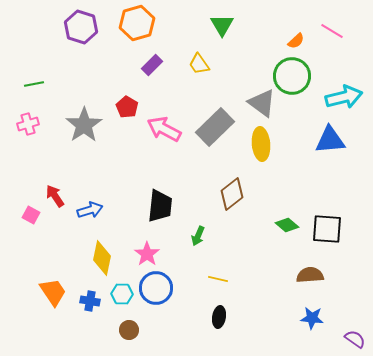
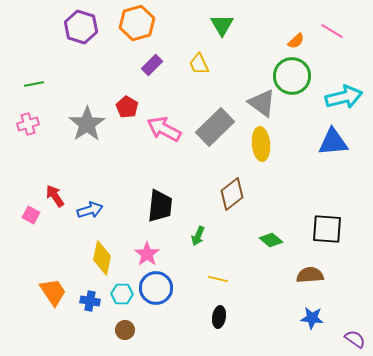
yellow trapezoid: rotated 10 degrees clockwise
gray star: moved 3 px right, 1 px up
blue triangle: moved 3 px right, 2 px down
green diamond: moved 16 px left, 15 px down
brown circle: moved 4 px left
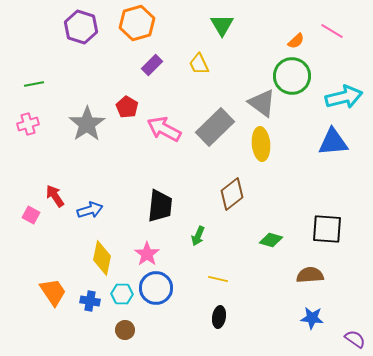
green diamond: rotated 25 degrees counterclockwise
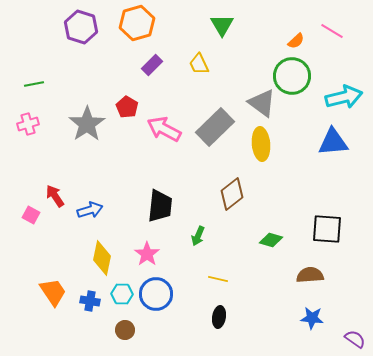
blue circle: moved 6 px down
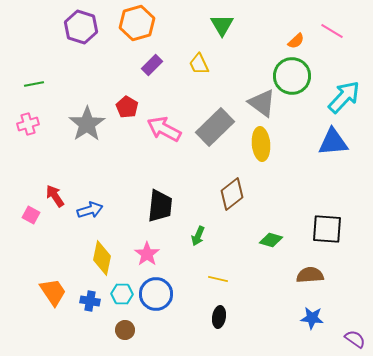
cyan arrow: rotated 33 degrees counterclockwise
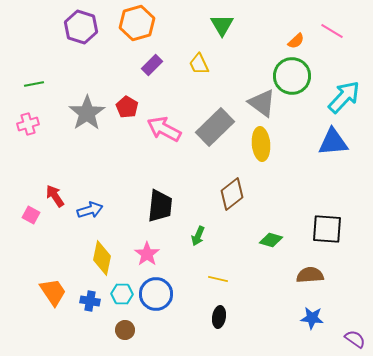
gray star: moved 11 px up
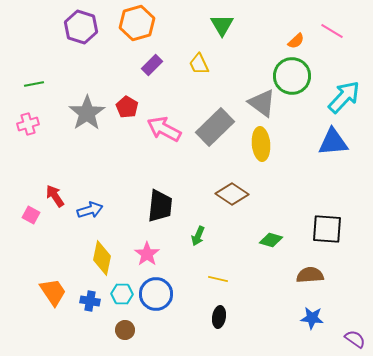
brown diamond: rotated 72 degrees clockwise
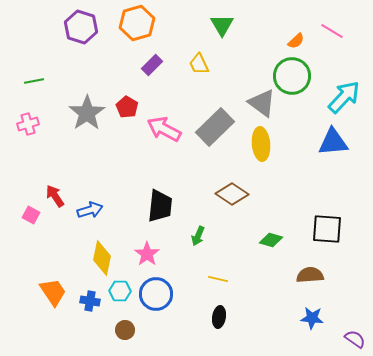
green line: moved 3 px up
cyan hexagon: moved 2 px left, 3 px up
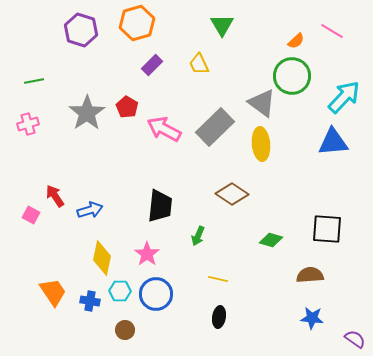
purple hexagon: moved 3 px down
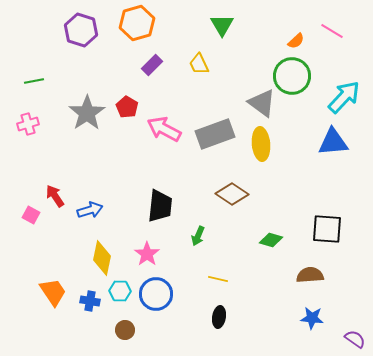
gray rectangle: moved 7 px down; rotated 24 degrees clockwise
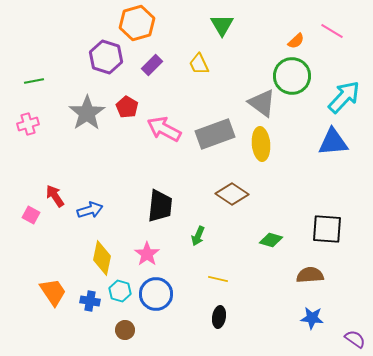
purple hexagon: moved 25 px right, 27 px down
cyan hexagon: rotated 15 degrees clockwise
